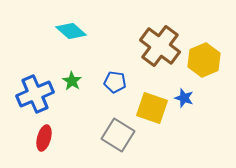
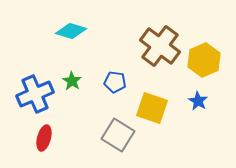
cyan diamond: rotated 24 degrees counterclockwise
blue star: moved 14 px right, 3 px down; rotated 12 degrees clockwise
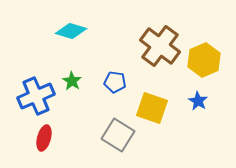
blue cross: moved 1 px right, 2 px down
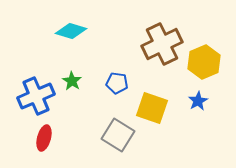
brown cross: moved 2 px right, 2 px up; rotated 27 degrees clockwise
yellow hexagon: moved 2 px down
blue pentagon: moved 2 px right, 1 px down
blue star: rotated 12 degrees clockwise
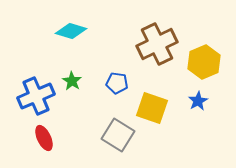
brown cross: moved 5 px left
red ellipse: rotated 40 degrees counterclockwise
